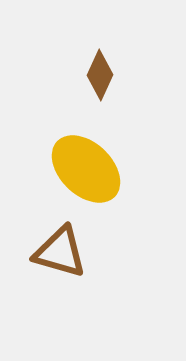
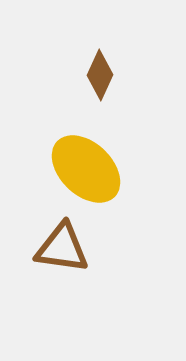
brown triangle: moved 2 px right, 4 px up; rotated 8 degrees counterclockwise
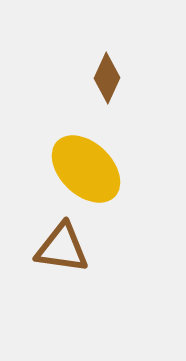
brown diamond: moved 7 px right, 3 px down
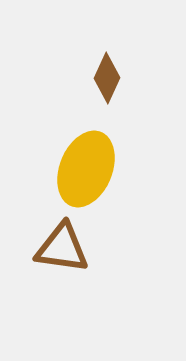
yellow ellipse: rotated 68 degrees clockwise
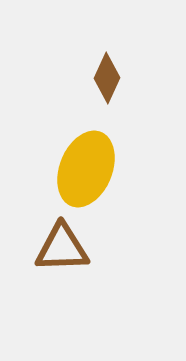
brown triangle: rotated 10 degrees counterclockwise
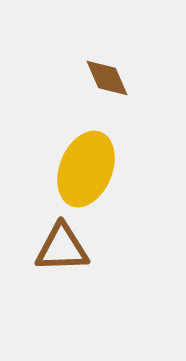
brown diamond: rotated 48 degrees counterclockwise
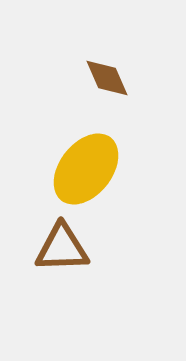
yellow ellipse: rotated 16 degrees clockwise
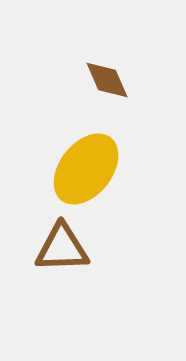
brown diamond: moved 2 px down
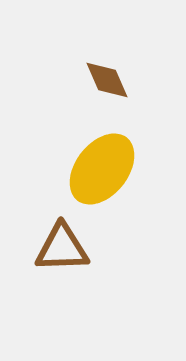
yellow ellipse: moved 16 px right
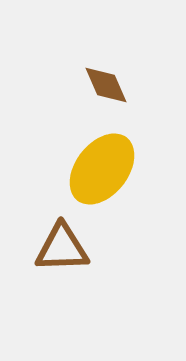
brown diamond: moved 1 px left, 5 px down
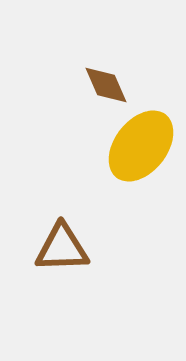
yellow ellipse: moved 39 px right, 23 px up
